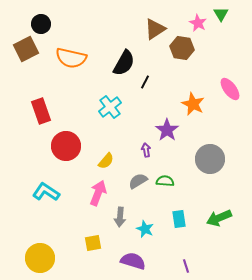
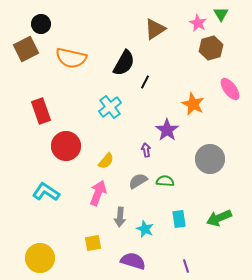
brown hexagon: moved 29 px right; rotated 25 degrees counterclockwise
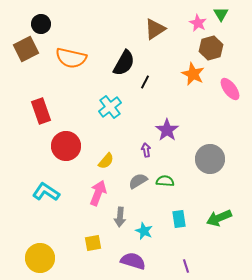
orange star: moved 30 px up
cyan star: moved 1 px left, 2 px down
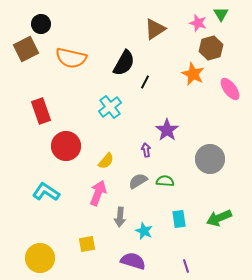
pink star: rotated 12 degrees counterclockwise
yellow square: moved 6 px left, 1 px down
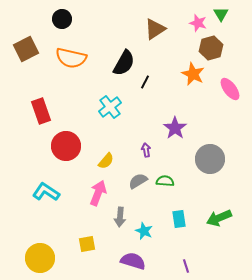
black circle: moved 21 px right, 5 px up
purple star: moved 8 px right, 2 px up
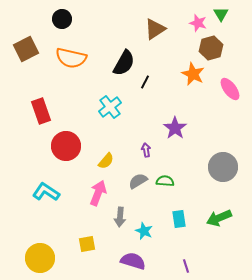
gray circle: moved 13 px right, 8 px down
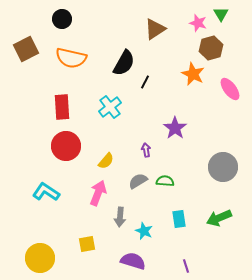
red rectangle: moved 21 px right, 4 px up; rotated 15 degrees clockwise
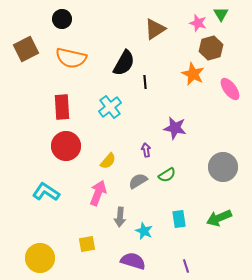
black line: rotated 32 degrees counterclockwise
purple star: rotated 25 degrees counterclockwise
yellow semicircle: moved 2 px right
green semicircle: moved 2 px right, 6 px up; rotated 144 degrees clockwise
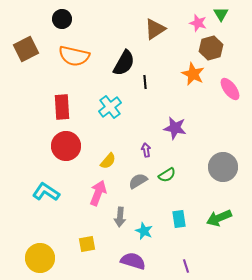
orange semicircle: moved 3 px right, 2 px up
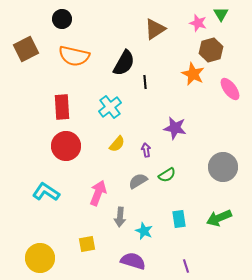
brown hexagon: moved 2 px down
yellow semicircle: moved 9 px right, 17 px up
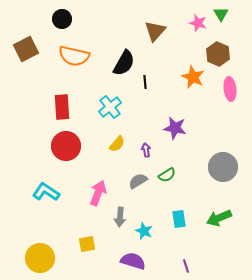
brown triangle: moved 2 px down; rotated 15 degrees counterclockwise
brown hexagon: moved 7 px right, 4 px down; rotated 20 degrees counterclockwise
orange star: moved 3 px down
pink ellipse: rotated 30 degrees clockwise
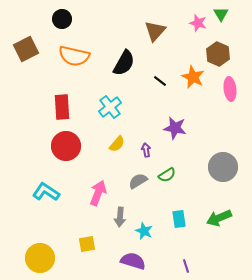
black line: moved 15 px right, 1 px up; rotated 48 degrees counterclockwise
